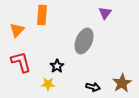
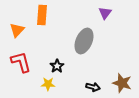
brown star: rotated 24 degrees counterclockwise
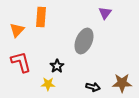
orange rectangle: moved 1 px left, 2 px down
brown star: rotated 18 degrees counterclockwise
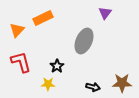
orange rectangle: moved 2 px right, 1 px down; rotated 60 degrees clockwise
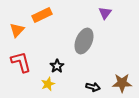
orange rectangle: moved 1 px left, 3 px up
yellow star: rotated 24 degrees counterclockwise
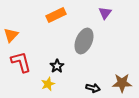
orange rectangle: moved 14 px right
orange triangle: moved 6 px left, 5 px down
black arrow: moved 1 px down
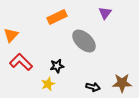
orange rectangle: moved 1 px right, 2 px down
gray ellipse: rotated 70 degrees counterclockwise
red L-shape: rotated 30 degrees counterclockwise
black star: rotated 24 degrees clockwise
black arrow: moved 1 px up
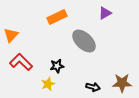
purple triangle: rotated 24 degrees clockwise
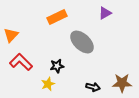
gray ellipse: moved 2 px left, 1 px down
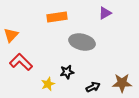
orange rectangle: rotated 18 degrees clockwise
gray ellipse: rotated 30 degrees counterclockwise
black star: moved 10 px right, 6 px down
black arrow: rotated 40 degrees counterclockwise
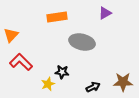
black star: moved 5 px left; rotated 16 degrees clockwise
brown star: moved 1 px right, 1 px up
